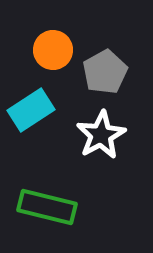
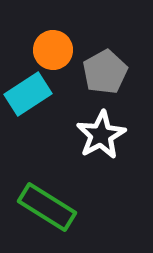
cyan rectangle: moved 3 px left, 16 px up
green rectangle: rotated 18 degrees clockwise
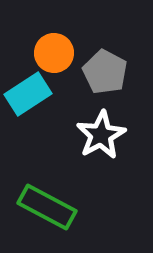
orange circle: moved 1 px right, 3 px down
gray pentagon: rotated 15 degrees counterclockwise
green rectangle: rotated 4 degrees counterclockwise
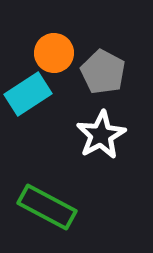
gray pentagon: moved 2 px left
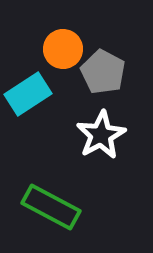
orange circle: moved 9 px right, 4 px up
green rectangle: moved 4 px right
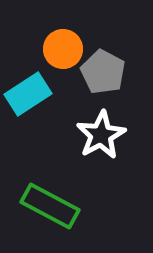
green rectangle: moved 1 px left, 1 px up
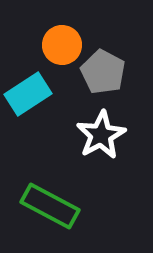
orange circle: moved 1 px left, 4 px up
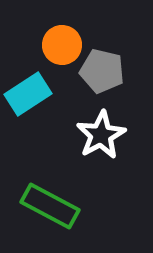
gray pentagon: moved 1 px left, 1 px up; rotated 15 degrees counterclockwise
